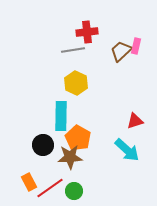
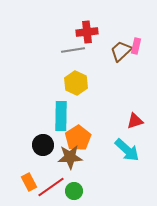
orange pentagon: rotated 10 degrees clockwise
red line: moved 1 px right, 1 px up
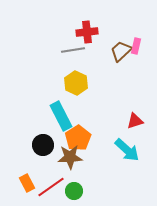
cyan rectangle: rotated 28 degrees counterclockwise
orange rectangle: moved 2 px left, 1 px down
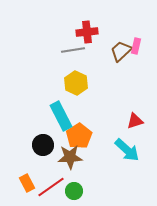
orange pentagon: moved 1 px right, 2 px up
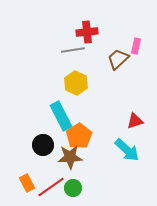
brown trapezoid: moved 3 px left, 8 px down
green circle: moved 1 px left, 3 px up
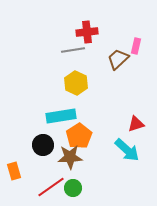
cyan rectangle: rotated 72 degrees counterclockwise
red triangle: moved 1 px right, 3 px down
orange rectangle: moved 13 px left, 12 px up; rotated 12 degrees clockwise
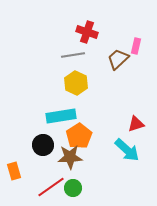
red cross: rotated 25 degrees clockwise
gray line: moved 5 px down
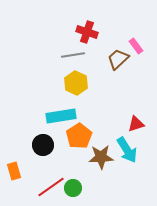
pink rectangle: rotated 49 degrees counterclockwise
cyan arrow: rotated 16 degrees clockwise
brown star: moved 31 px right
